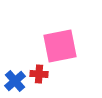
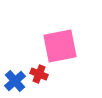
red cross: rotated 18 degrees clockwise
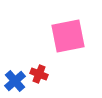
pink square: moved 8 px right, 10 px up
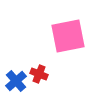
blue cross: moved 1 px right
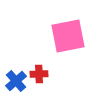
red cross: rotated 24 degrees counterclockwise
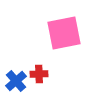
pink square: moved 4 px left, 3 px up
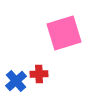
pink square: rotated 6 degrees counterclockwise
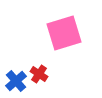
red cross: rotated 36 degrees clockwise
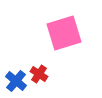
blue cross: rotated 10 degrees counterclockwise
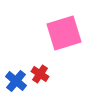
red cross: moved 1 px right
